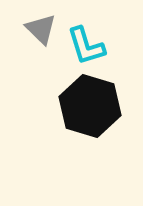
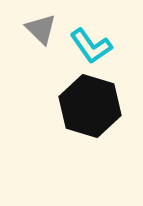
cyan L-shape: moved 5 px right; rotated 18 degrees counterclockwise
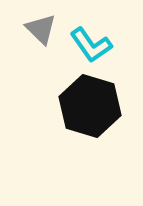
cyan L-shape: moved 1 px up
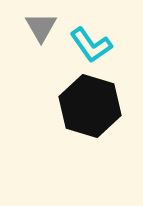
gray triangle: moved 2 px up; rotated 16 degrees clockwise
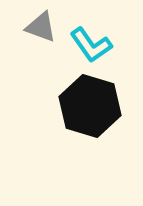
gray triangle: rotated 40 degrees counterclockwise
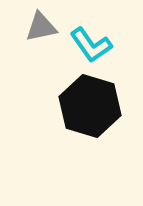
gray triangle: rotated 32 degrees counterclockwise
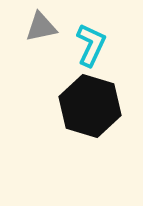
cyan L-shape: rotated 120 degrees counterclockwise
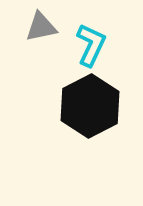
black hexagon: rotated 16 degrees clockwise
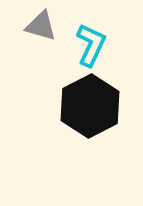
gray triangle: moved 1 px up; rotated 28 degrees clockwise
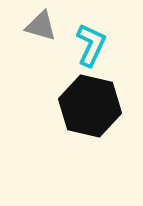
black hexagon: rotated 20 degrees counterclockwise
